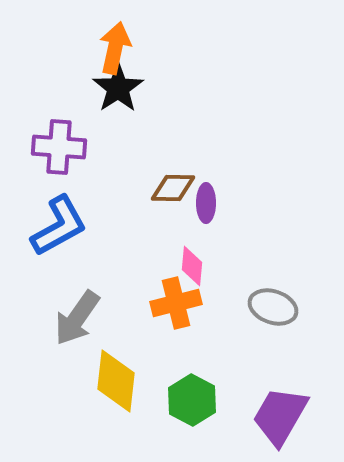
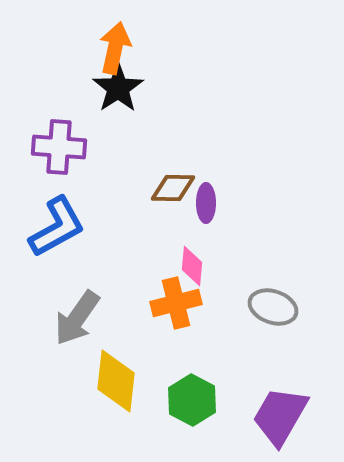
blue L-shape: moved 2 px left, 1 px down
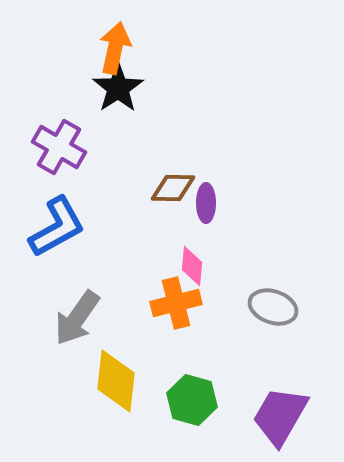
purple cross: rotated 26 degrees clockwise
green hexagon: rotated 12 degrees counterclockwise
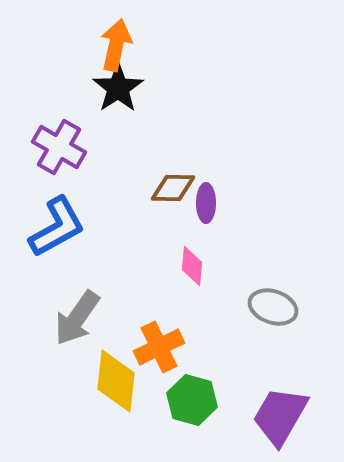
orange arrow: moved 1 px right, 3 px up
orange cross: moved 17 px left, 44 px down; rotated 12 degrees counterclockwise
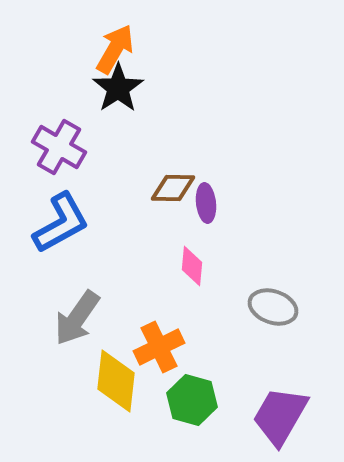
orange arrow: moved 1 px left, 4 px down; rotated 18 degrees clockwise
purple ellipse: rotated 6 degrees counterclockwise
blue L-shape: moved 4 px right, 4 px up
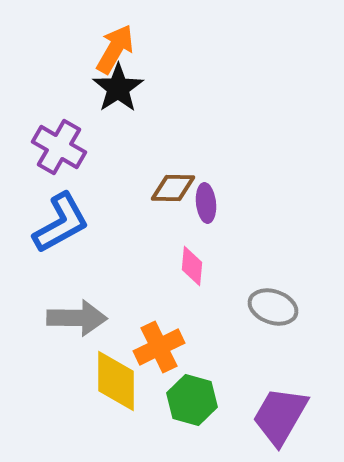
gray arrow: rotated 124 degrees counterclockwise
yellow diamond: rotated 6 degrees counterclockwise
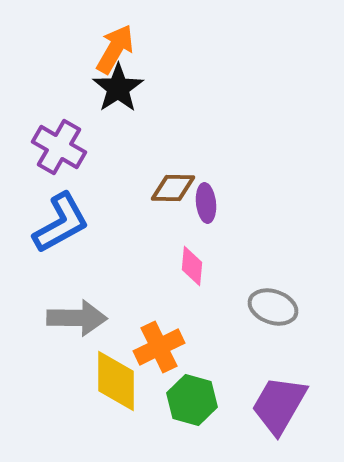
purple trapezoid: moved 1 px left, 11 px up
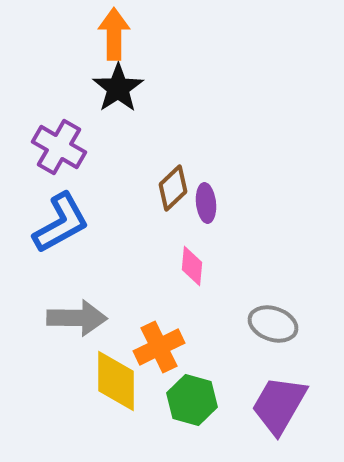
orange arrow: moved 1 px left, 15 px up; rotated 30 degrees counterclockwise
brown diamond: rotated 45 degrees counterclockwise
gray ellipse: moved 17 px down
